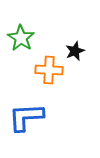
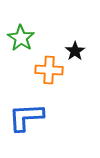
black star: rotated 12 degrees counterclockwise
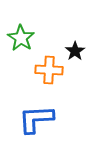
blue L-shape: moved 10 px right, 2 px down
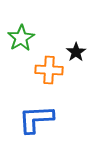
green star: rotated 8 degrees clockwise
black star: moved 1 px right, 1 px down
